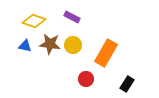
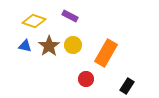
purple rectangle: moved 2 px left, 1 px up
brown star: moved 1 px left, 2 px down; rotated 30 degrees clockwise
black rectangle: moved 2 px down
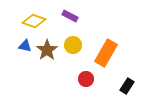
brown star: moved 2 px left, 4 px down
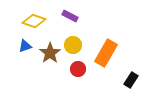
blue triangle: rotated 32 degrees counterclockwise
brown star: moved 3 px right, 3 px down
red circle: moved 8 px left, 10 px up
black rectangle: moved 4 px right, 6 px up
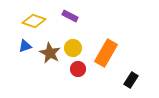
yellow circle: moved 3 px down
brown star: rotated 10 degrees counterclockwise
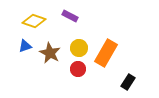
yellow circle: moved 6 px right
black rectangle: moved 3 px left, 2 px down
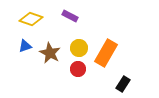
yellow diamond: moved 3 px left, 2 px up
black rectangle: moved 5 px left, 2 px down
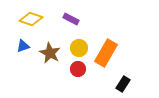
purple rectangle: moved 1 px right, 3 px down
blue triangle: moved 2 px left
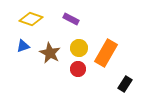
black rectangle: moved 2 px right
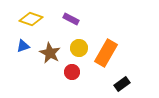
red circle: moved 6 px left, 3 px down
black rectangle: moved 3 px left; rotated 21 degrees clockwise
